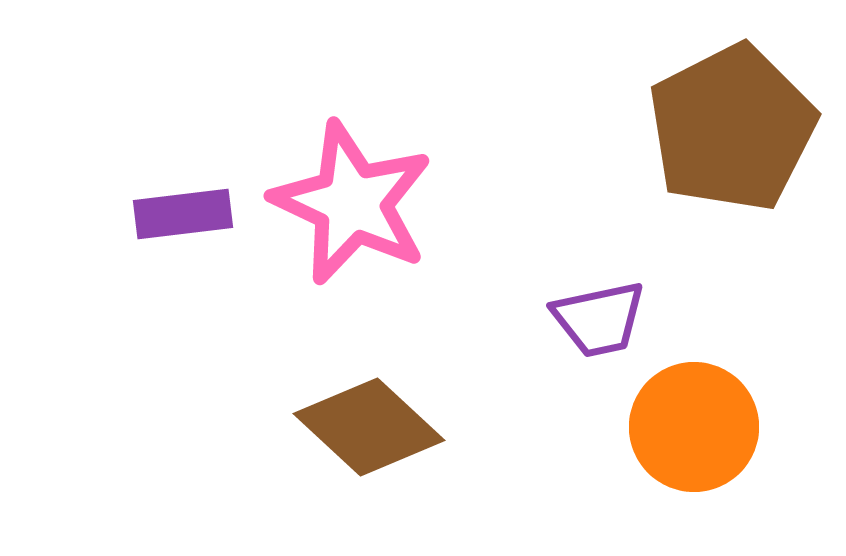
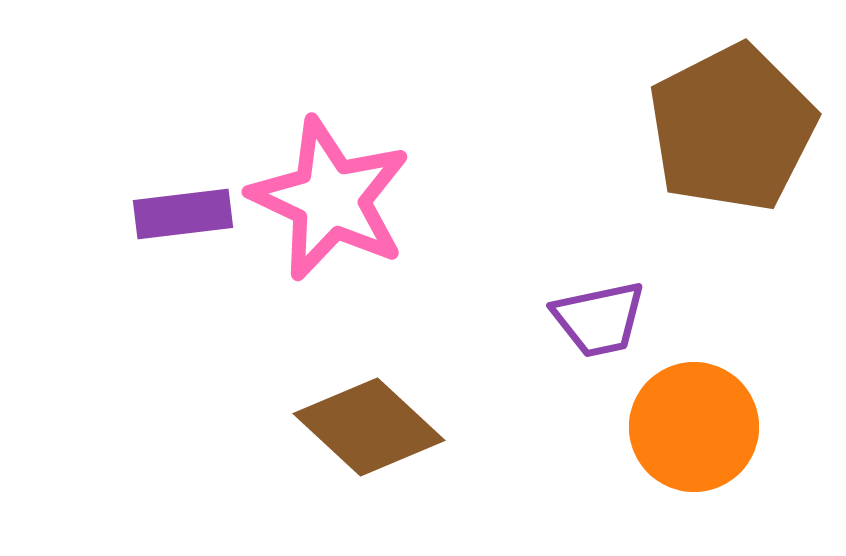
pink star: moved 22 px left, 4 px up
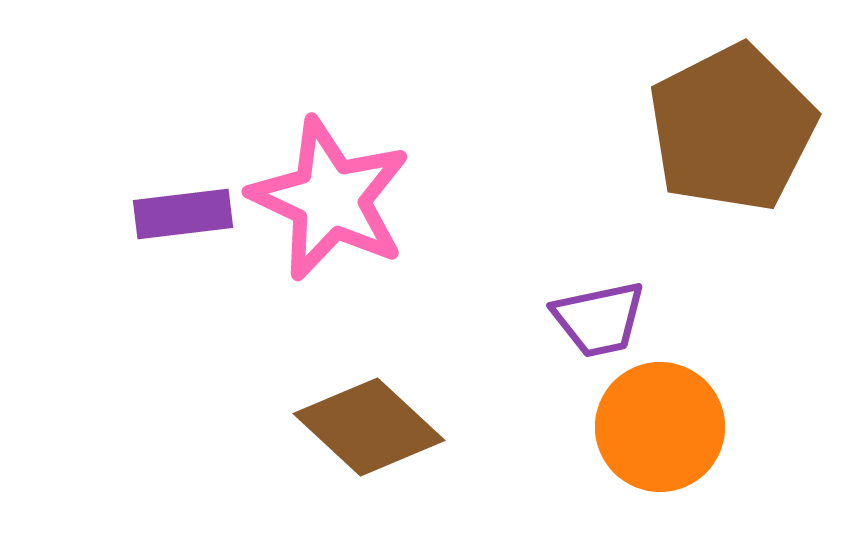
orange circle: moved 34 px left
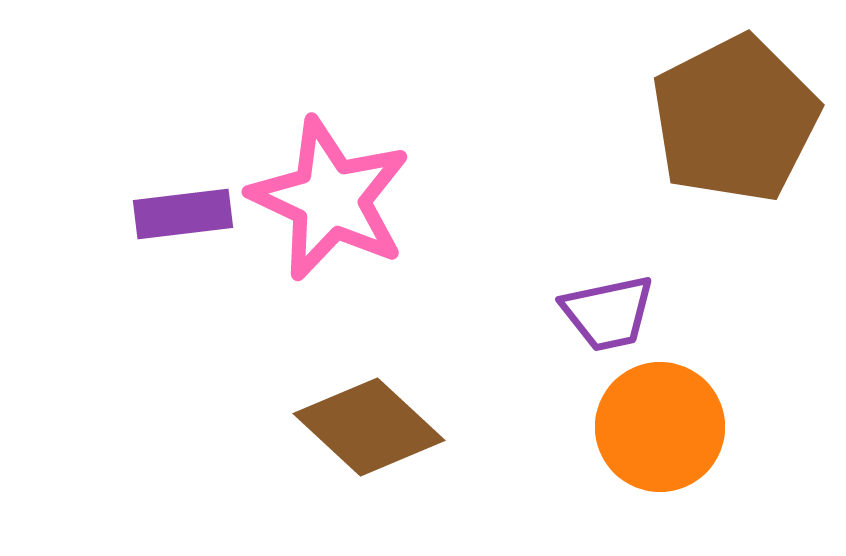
brown pentagon: moved 3 px right, 9 px up
purple trapezoid: moved 9 px right, 6 px up
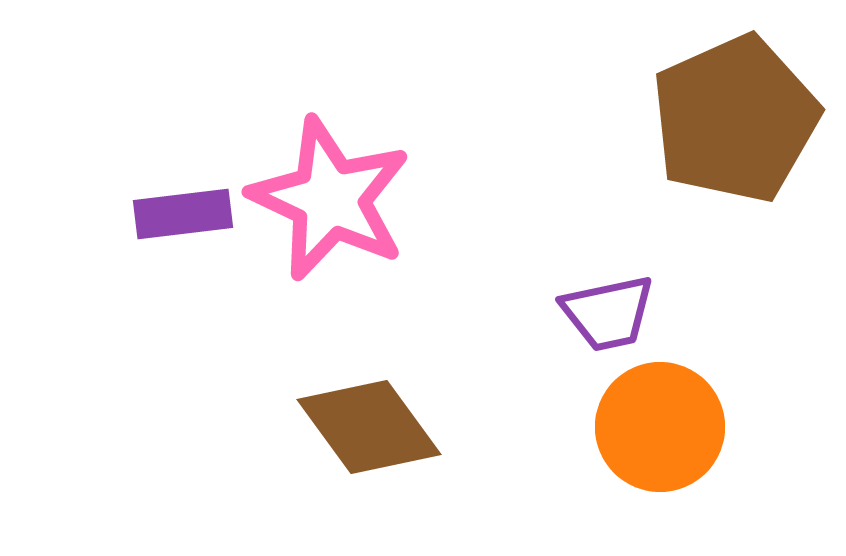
brown pentagon: rotated 3 degrees clockwise
brown diamond: rotated 11 degrees clockwise
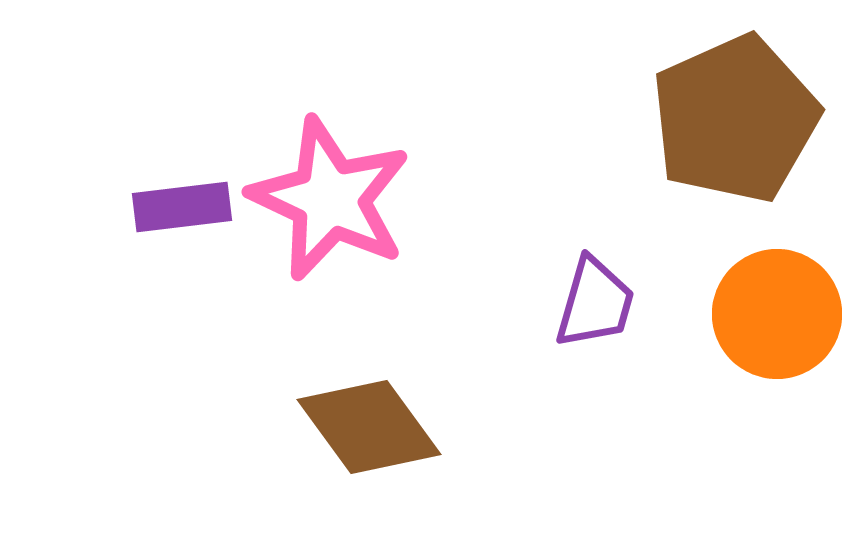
purple rectangle: moved 1 px left, 7 px up
purple trapezoid: moved 13 px left, 10 px up; rotated 62 degrees counterclockwise
orange circle: moved 117 px right, 113 px up
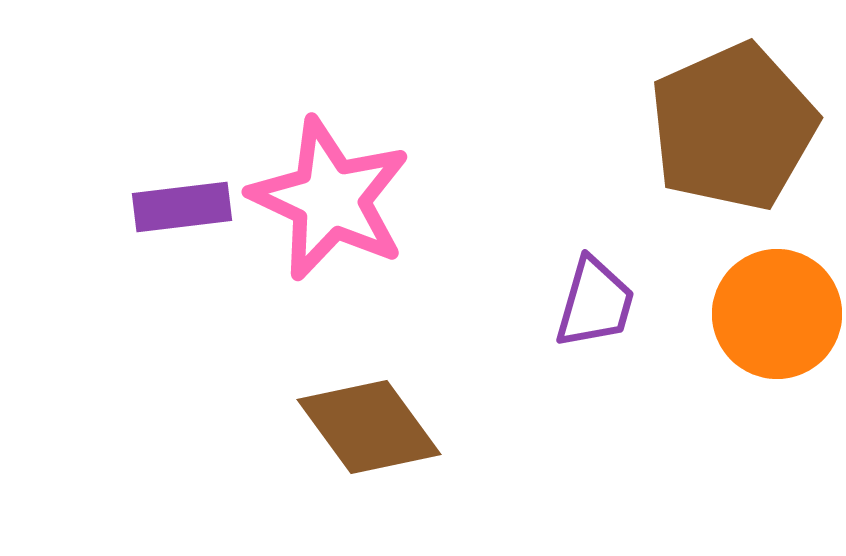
brown pentagon: moved 2 px left, 8 px down
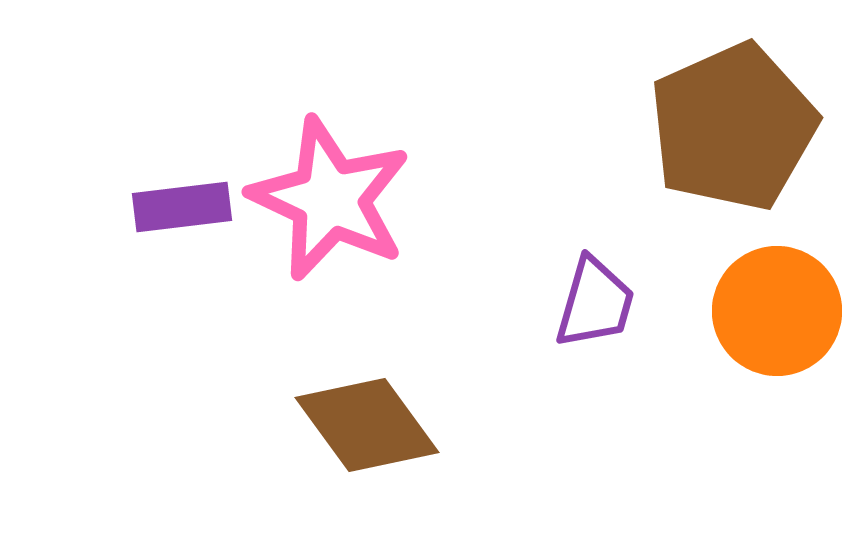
orange circle: moved 3 px up
brown diamond: moved 2 px left, 2 px up
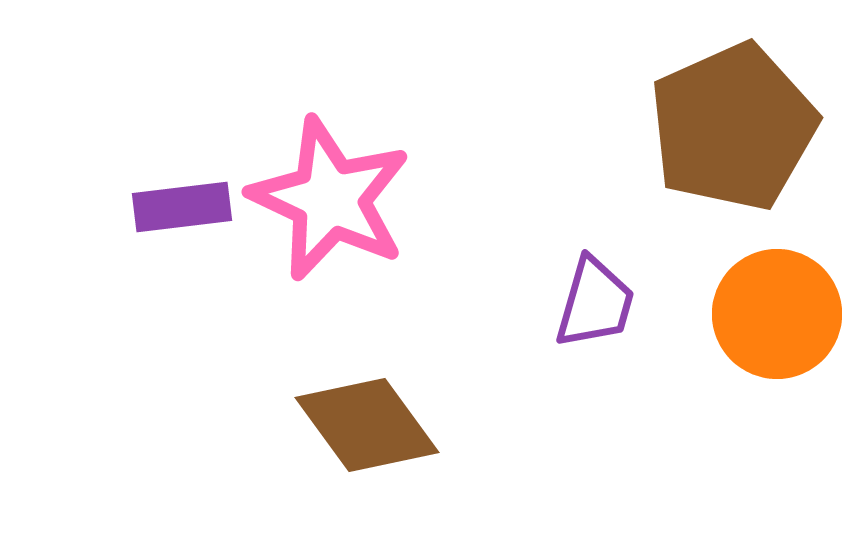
orange circle: moved 3 px down
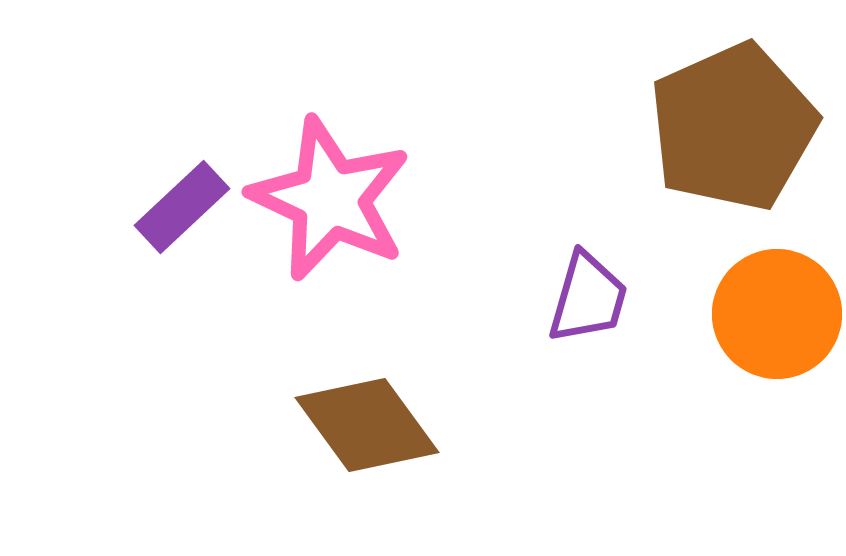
purple rectangle: rotated 36 degrees counterclockwise
purple trapezoid: moved 7 px left, 5 px up
